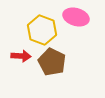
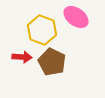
pink ellipse: rotated 20 degrees clockwise
red arrow: moved 1 px right, 1 px down
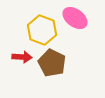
pink ellipse: moved 1 px left, 1 px down
brown pentagon: moved 1 px down
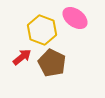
red arrow: rotated 42 degrees counterclockwise
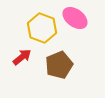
yellow hexagon: moved 2 px up
brown pentagon: moved 7 px right, 2 px down; rotated 24 degrees clockwise
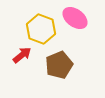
yellow hexagon: moved 1 px left, 1 px down
red arrow: moved 2 px up
